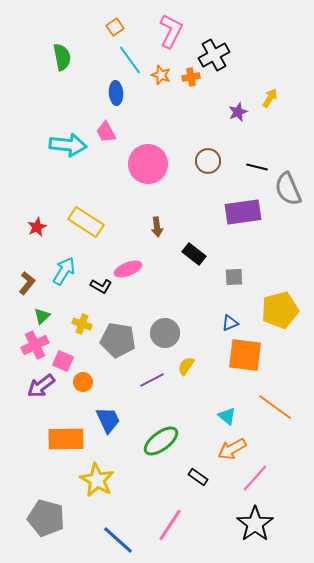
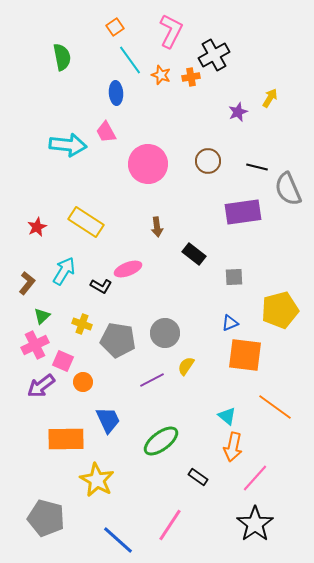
orange arrow at (232, 449): moved 1 px right, 2 px up; rotated 48 degrees counterclockwise
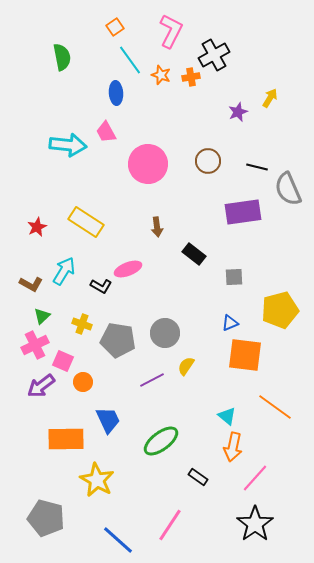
brown L-shape at (27, 283): moved 4 px right, 1 px down; rotated 80 degrees clockwise
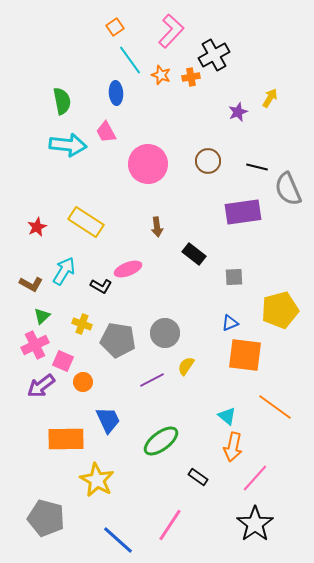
pink L-shape at (171, 31): rotated 16 degrees clockwise
green semicircle at (62, 57): moved 44 px down
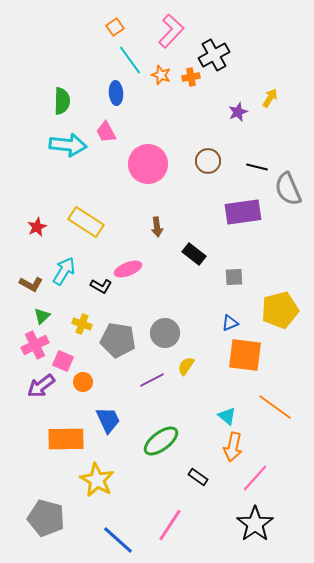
green semicircle at (62, 101): rotated 12 degrees clockwise
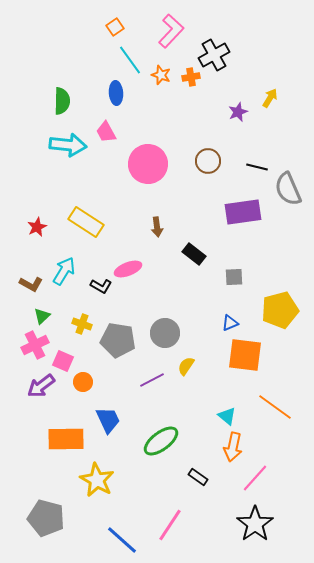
blue line at (118, 540): moved 4 px right
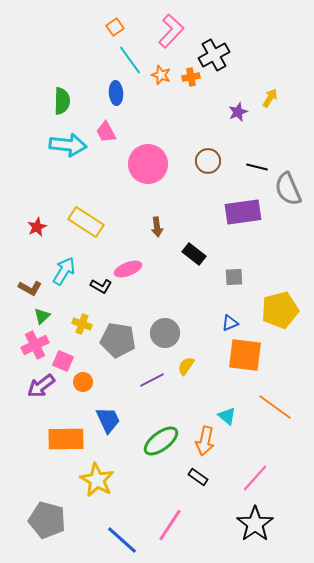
brown L-shape at (31, 284): moved 1 px left, 4 px down
orange arrow at (233, 447): moved 28 px left, 6 px up
gray pentagon at (46, 518): moved 1 px right, 2 px down
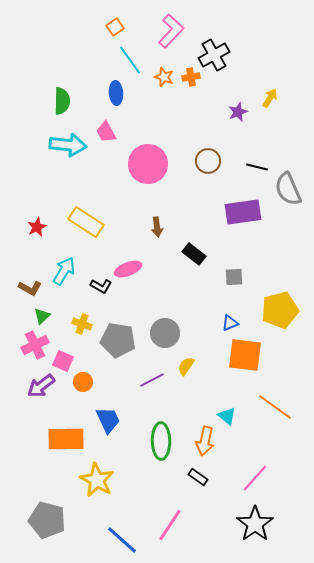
orange star at (161, 75): moved 3 px right, 2 px down
green ellipse at (161, 441): rotated 54 degrees counterclockwise
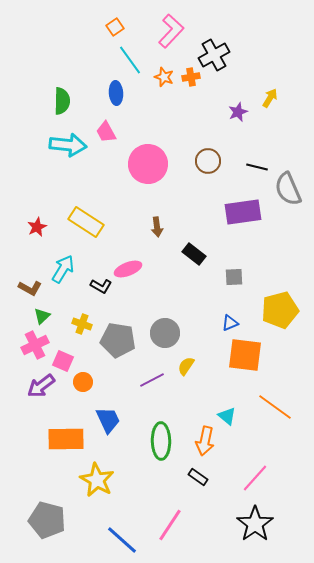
cyan arrow at (64, 271): moved 1 px left, 2 px up
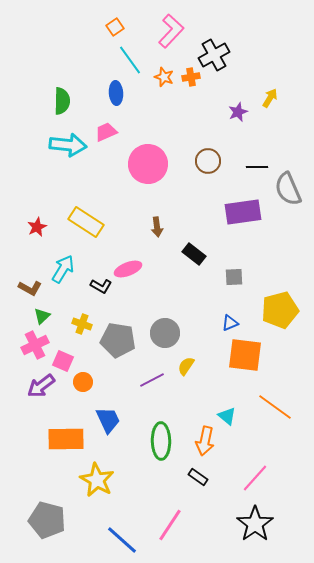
pink trapezoid at (106, 132): rotated 95 degrees clockwise
black line at (257, 167): rotated 15 degrees counterclockwise
